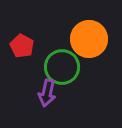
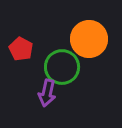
red pentagon: moved 1 px left, 3 px down
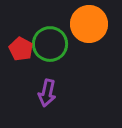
orange circle: moved 15 px up
green circle: moved 12 px left, 23 px up
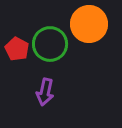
red pentagon: moved 4 px left
purple arrow: moved 2 px left, 1 px up
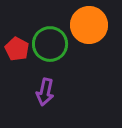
orange circle: moved 1 px down
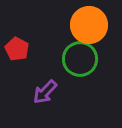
green circle: moved 30 px right, 15 px down
purple arrow: rotated 32 degrees clockwise
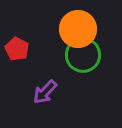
orange circle: moved 11 px left, 4 px down
green circle: moved 3 px right, 4 px up
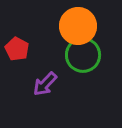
orange circle: moved 3 px up
purple arrow: moved 8 px up
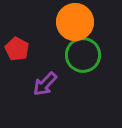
orange circle: moved 3 px left, 4 px up
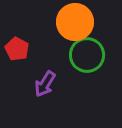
green circle: moved 4 px right
purple arrow: rotated 12 degrees counterclockwise
